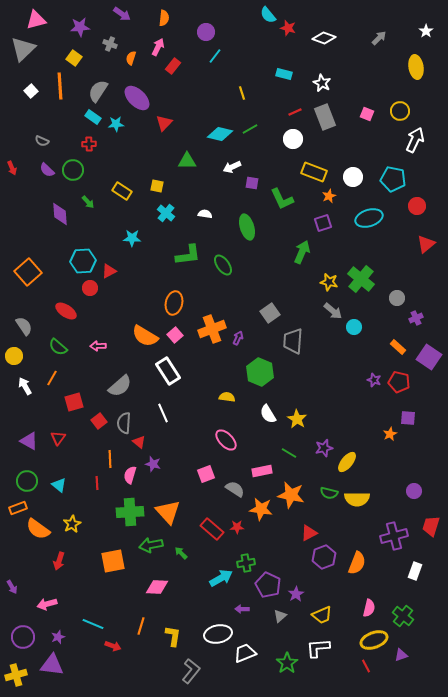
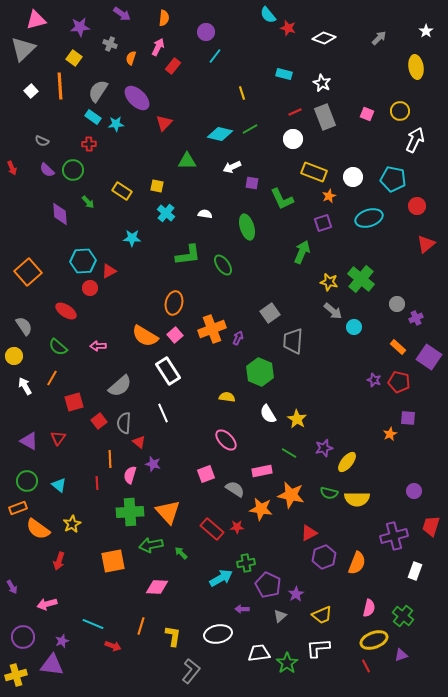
gray circle at (397, 298): moved 6 px down
purple star at (58, 637): moved 4 px right, 4 px down
white trapezoid at (245, 653): moved 14 px right; rotated 15 degrees clockwise
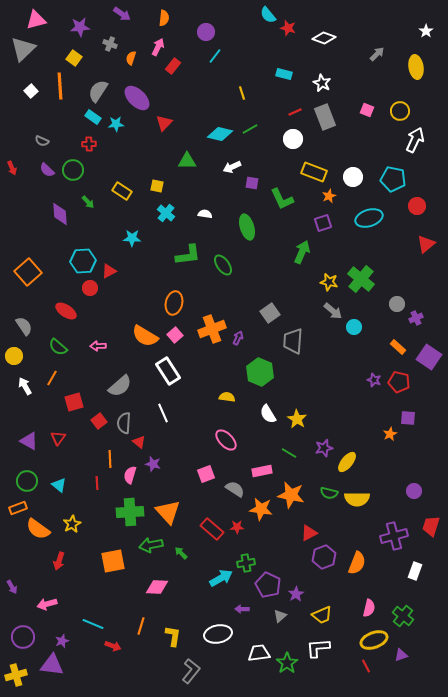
gray arrow at (379, 38): moved 2 px left, 16 px down
pink square at (367, 114): moved 4 px up
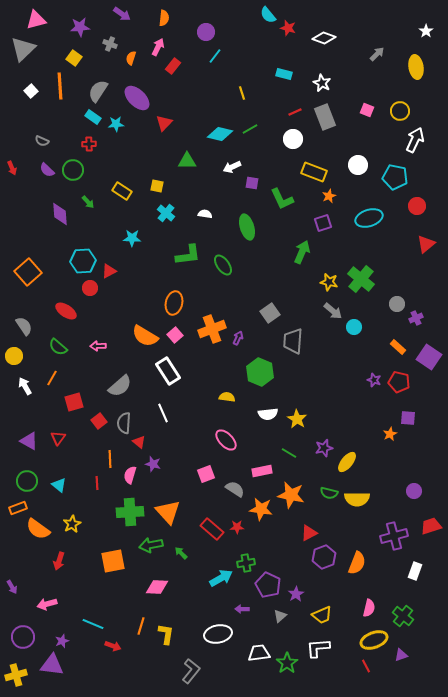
white circle at (353, 177): moved 5 px right, 12 px up
cyan pentagon at (393, 179): moved 2 px right, 2 px up
white semicircle at (268, 414): rotated 66 degrees counterclockwise
red trapezoid at (431, 526): rotated 55 degrees clockwise
yellow L-shape at (173, 636): moved 7 px left, 2 px up
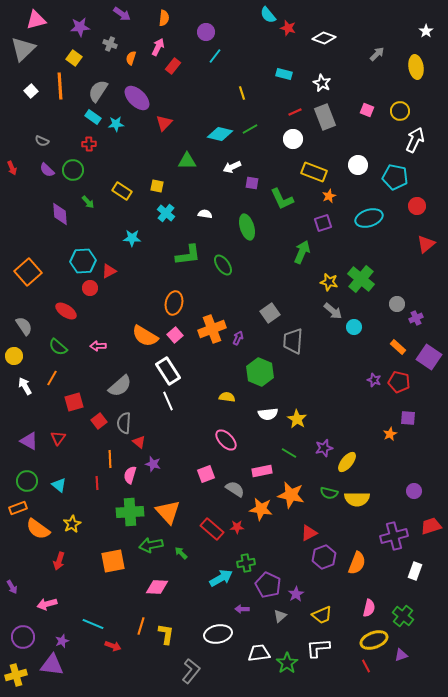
white line at (163, 413): moved 5 px right, 12 px up
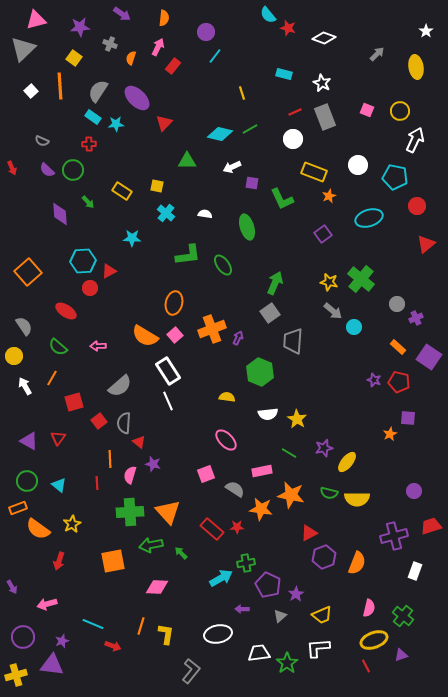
purple square at (323, 223): moved 11 px down; rotated 18 degrees counterclockwise
green arrow at (302, 252): moved 27 px left, 31 px down
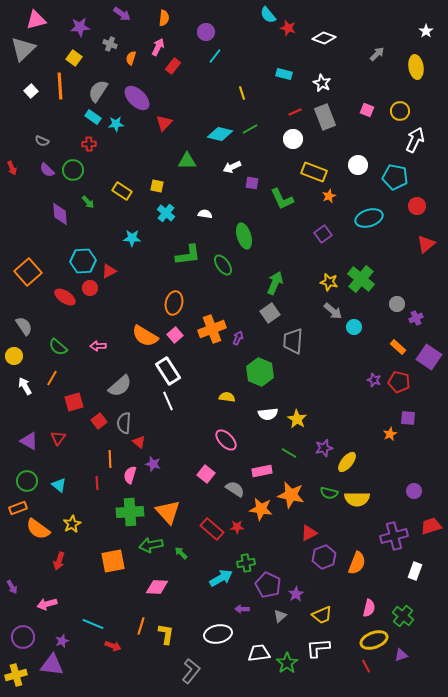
green ellipse at (247, 227): moved 3 px left, 9 px down
red ellipse at (66, 311): moved 1 px left, 14 px up
pink square at (206, 474): rotated 30 degrees counterclockwise
